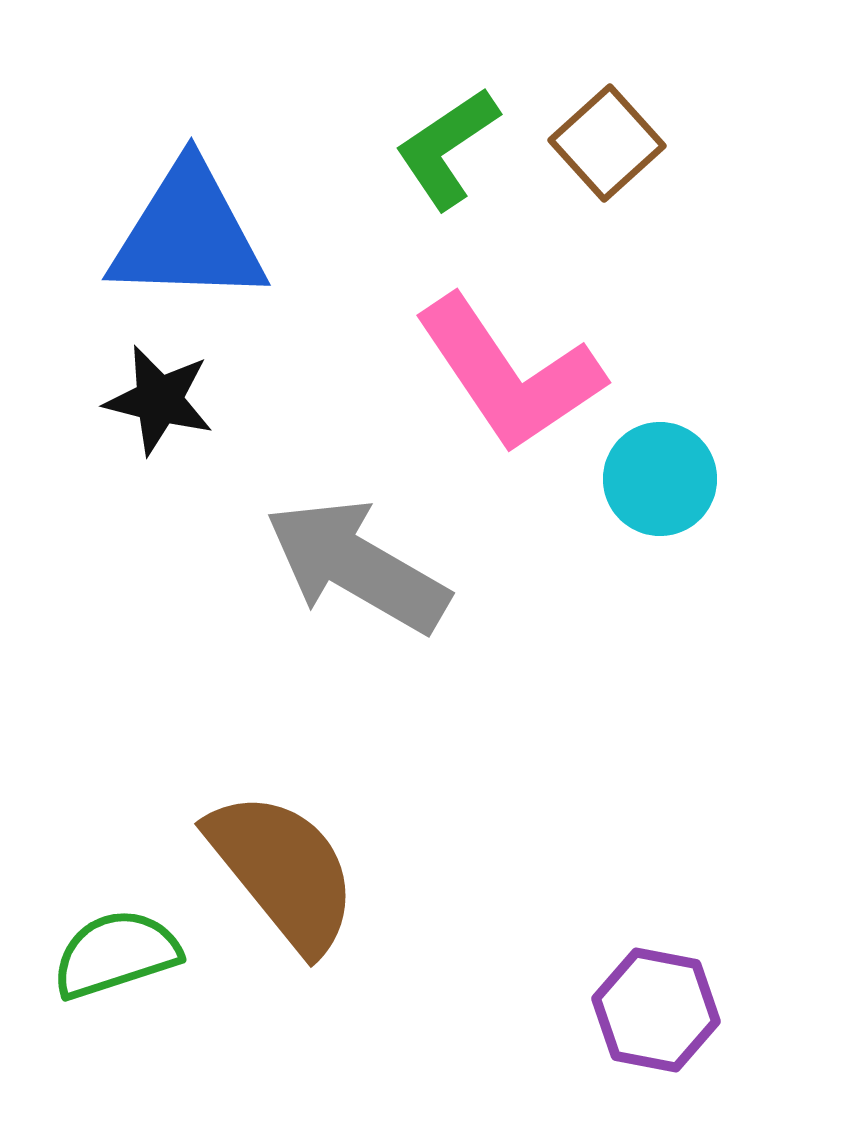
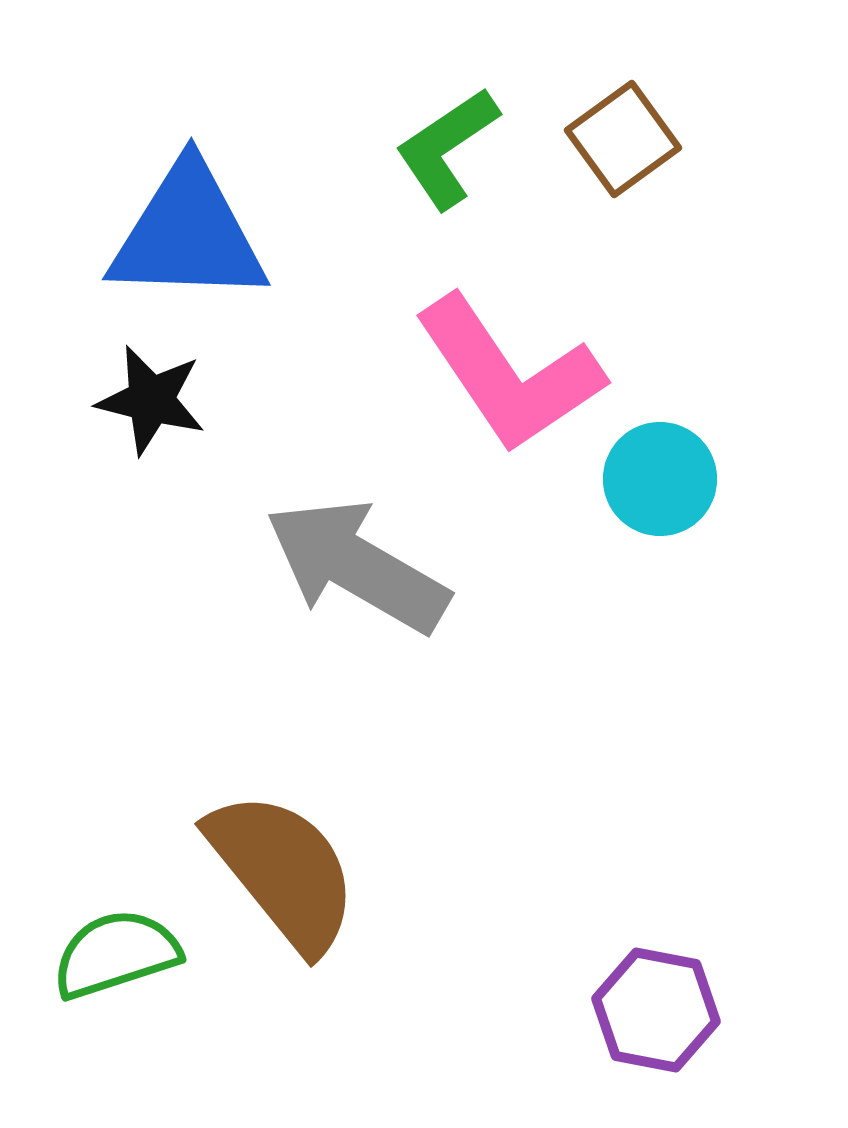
brown square: moved 16 px right, 4 px up; rotated 6 degrees clockwise
black star: moved 8 px left
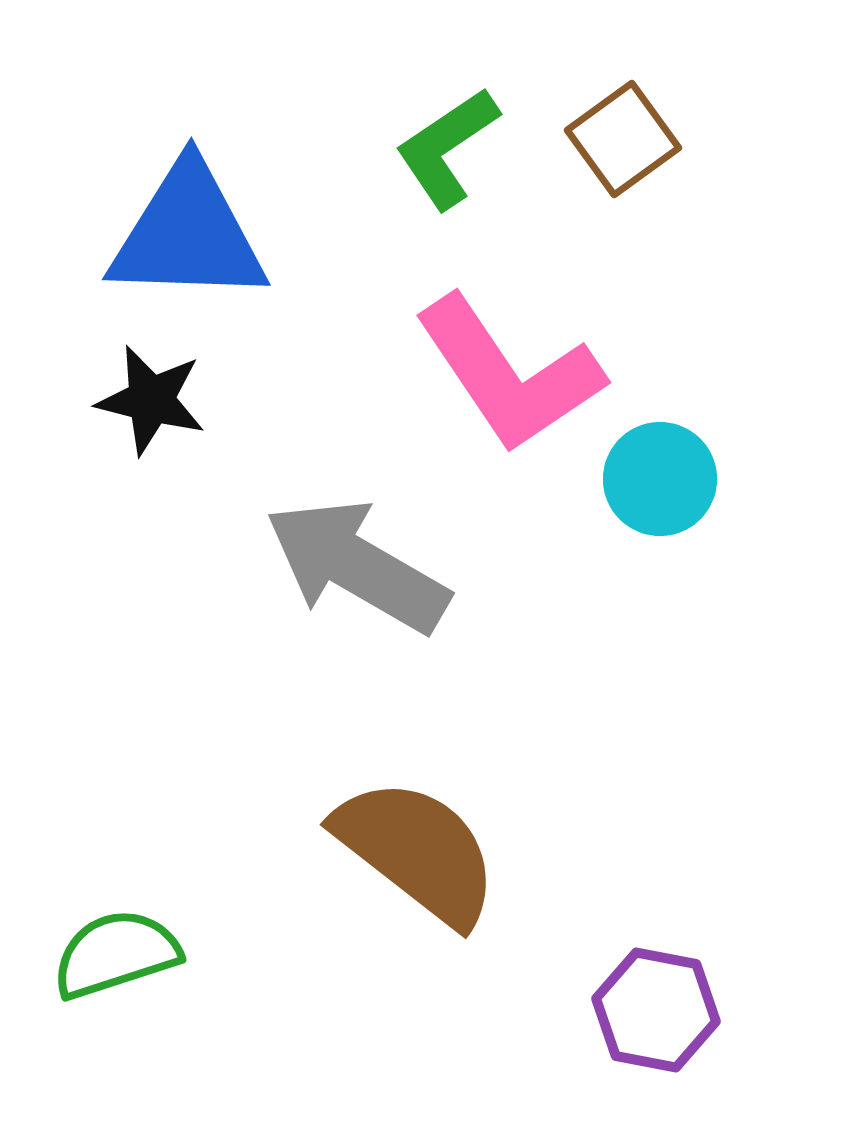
brown semicircle: moved 134 px right, 20 px up; rotated 13 degrees counterclockwise
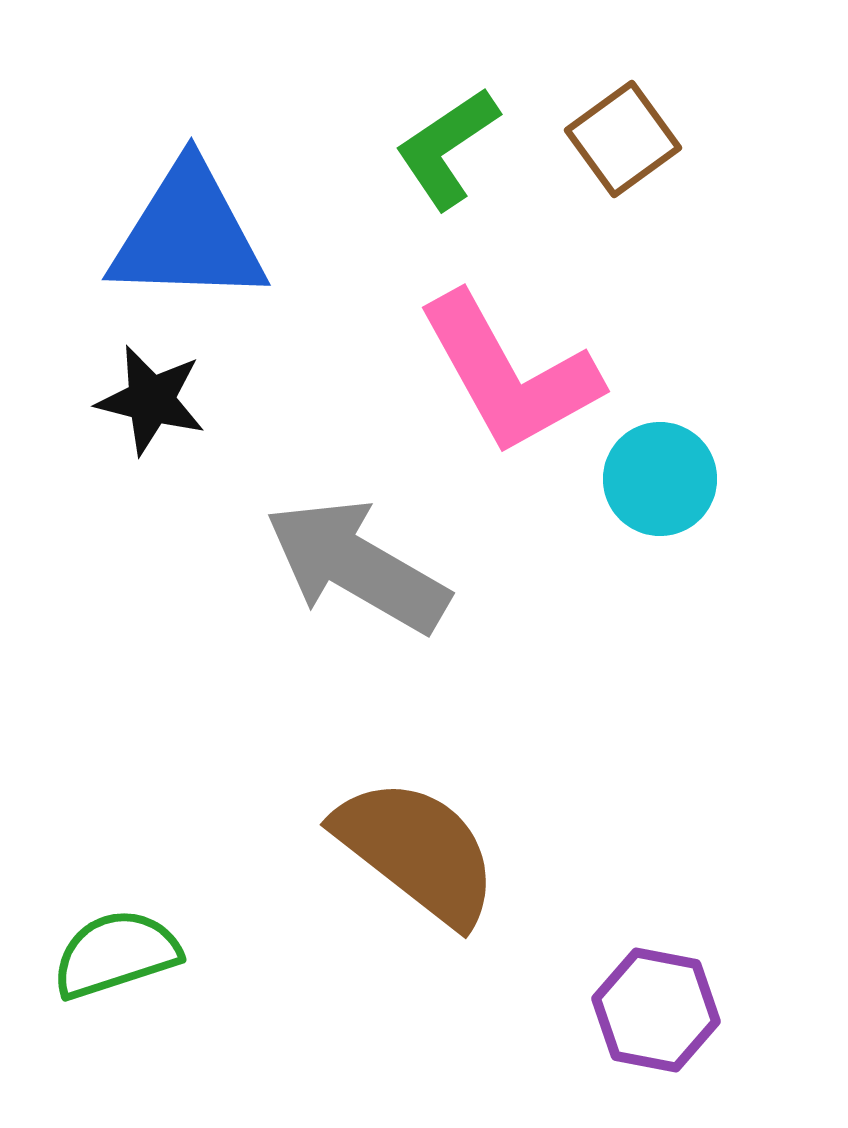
pink L-shape: rotated 5 degrees clockwise
